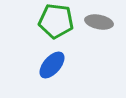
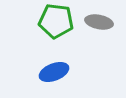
blue ellipse: moved 2 px right, 7 px down; rotated 28 degrees clockwise
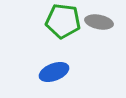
green pentagon: moved 7 px right
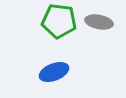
green pentagon: moved 4 px left
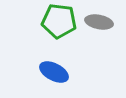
blue ellipse: rotated 48 degrees clockwise
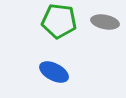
gray ellipse: moved 6 px right
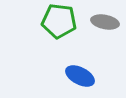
blue ellipse: moved 26 px right, 4 px down
